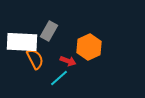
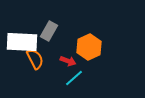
cyan line: moved 15 px right
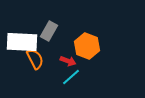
orange hexagon: moved 2 px left, 1 px up; rotated 15 degrees counterclockwise
cyan line: moved 3 px left, 1 px up
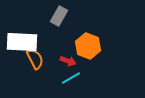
gray rectangle: moved 10 px right, 15 px up
orange hexagon: moved 1 px right
cyan line: moved 1 px down; rotated 12 degrees clockwise
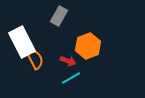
white rectangle: rotated 60 degrees clockwise
orange hexagon: rotated 20 degrees clockwise
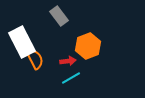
gray rectangle: rotated 66 degrees counterclockwise
red arrow: rotated 28 degrees counterclockwise
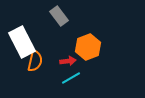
orange hexagon: moved 1 px down
orange semicircle: moved 2 px down; rotated 40 degrees clockwise
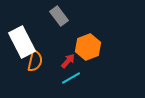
red arrow: rotated 42 degrees counterclockwise
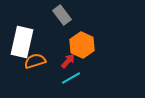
gray rectangle: moved 3 px right, 1 px up
white rectangle: rotated 40 degrees clockwise
orange hexagon: moved 6 px left, 2 px up; rotated 15 degrees counterclockwise
orange semicircle: rotated 120 degrees counterclockwise
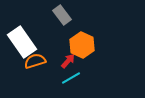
white rectangle: rotated 48 degrees counterclockwise
